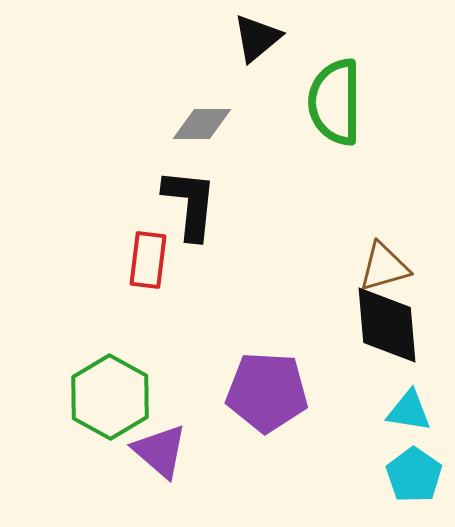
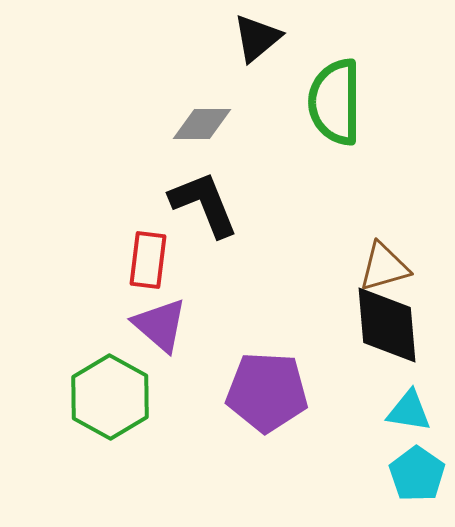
black L-shape: moved 14 px right; rotated 28 degrees counterclockwise
purple triangle: moved 126 px up
cyan pentagon: moved 3 px right, 1 px up
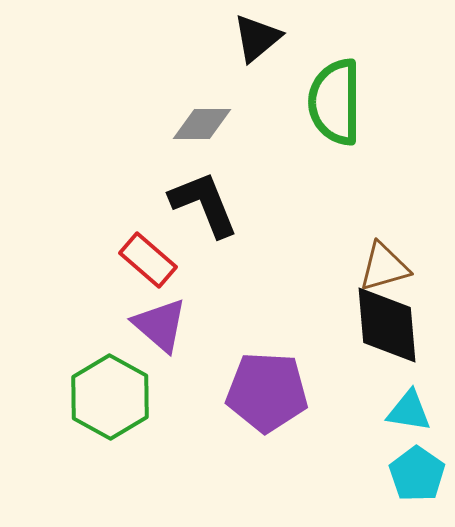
red rectangle: rotated 56 degrees counterclockwise
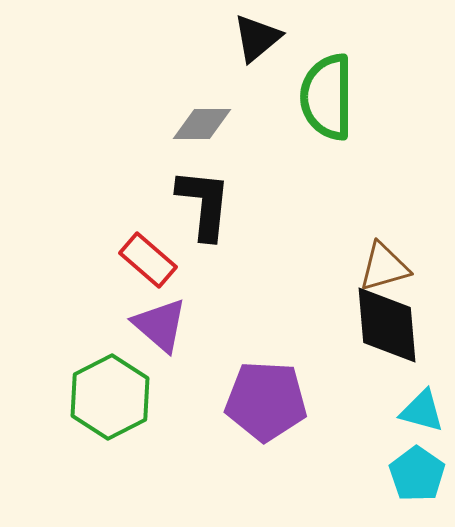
green semicircle: moved 8 px left, 5 px up
black L-shape: rotated 28 degrees clockwise
purple pentagon: moved 1 px left, 9 px down
green hexagon: rotated 4 degrees clockwise
cyan triangle: moved 13 px right; rotated 6 degrees clockwise
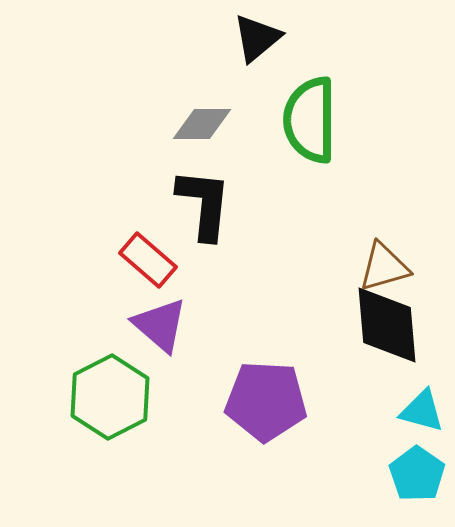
green semicircle: moved 17 px left, 23 px down
